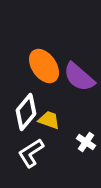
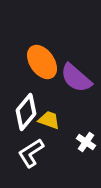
orange ellipse: moved 2 px left, 4 px up
purple semicircle: moved 3 px left, 1 px down
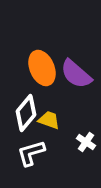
orange ellipse: moved 6 px down; rotated 12 degrees clockwise
purple semicircle: moved 4 px up
white diamond: moved 1 px down
white L-shape: rotated 16 degrees clockwise
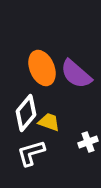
yellow trapezoid: moved 2 px down
white cross: moved 2 px right; rotated 36 degrees clockwise
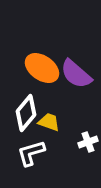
orange ellipse: rotated 32 degrees counterclockwise
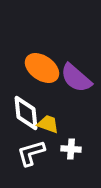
purple semicircle: moved 4 px down
white diamond: rotated 45 degrees counterclockwise
yellow trapezoid: moved 1 px left, 2 px down
white cross: moved 17 px left, 7 px down; rotated 24 degrees clockwise
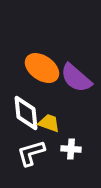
yellow trapezoid: moved 1 px right, 1 px up
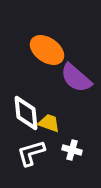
orange ellipse: moved 5 px right, 18 px up
white cross: moved 1 px right, 1 px down; rotated 12 degrees clockwise
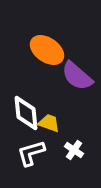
purple semicircle: moved 1 px right, 2 px up
white cross: moved 2 px right; rotated 18 degrees clockwise
